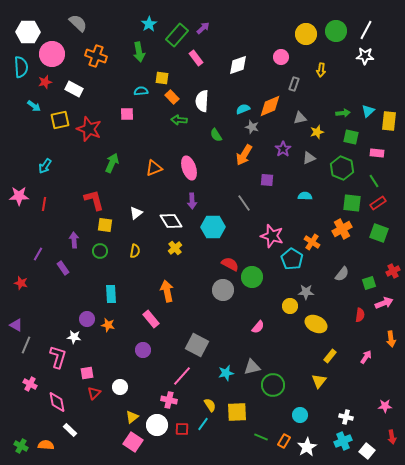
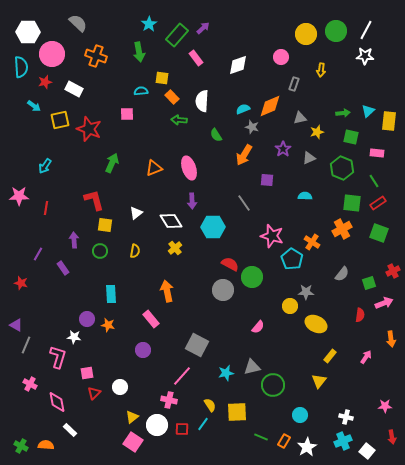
red line at (44, 204): moved 2 px right, 4 px down
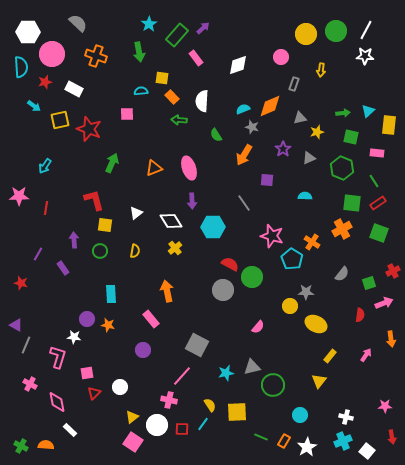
yellow rectangle at (389, 121): moved 4 px down
pink arrow at (366, 357): moved 2 px up
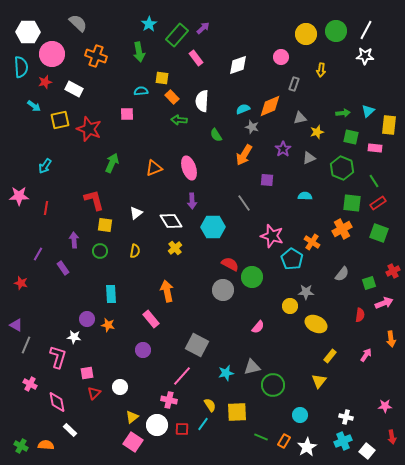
pink rectangle at (377, 153): moved 2 px left, 5 px up
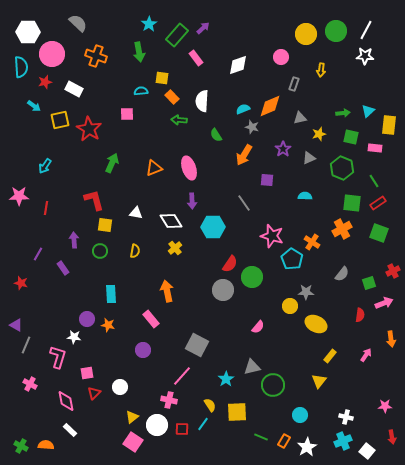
red star at (89, 129): rotated 10 degrees clockwise
yellow star at (317, 132): moved 2 px right, 2 px down
white triangle at (136, 213): rotated 48 degrees clockwise
red semicircle at (230, 264): rotated 96 degrees clockwise
cyan star at (226, 373): moved 6 px down; rotated 21 degrees counterclockwise
pink diamond at (57, 402): moved 9 px right, 1 px up
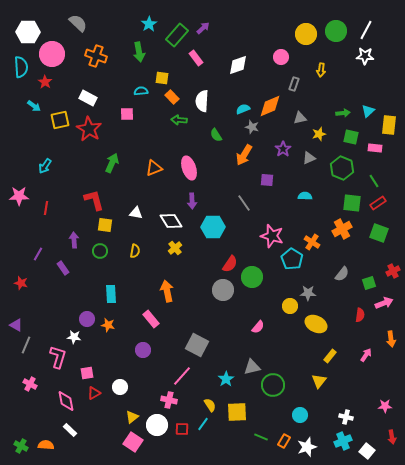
red star at (45, 82): rotated 24 degrees counterclockwise
white rectangle at (74, 89): moved 14 px right, 9 px down
gray star at (306, 292): moved 2 px right, 1 px down
red triangle at (94, 393): rotated 16 degrees clockwise
white star at (307, 447): rotated 12 degrees clockwise
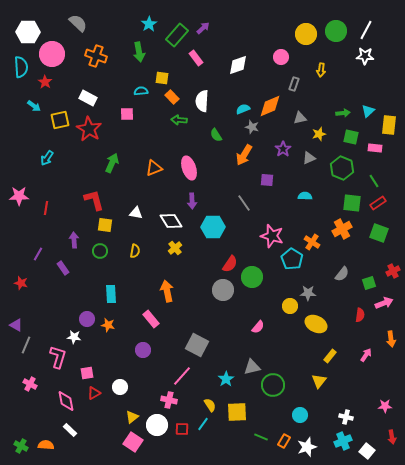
cyan arrow at (45, 166): moved 2 px right, 8 px up
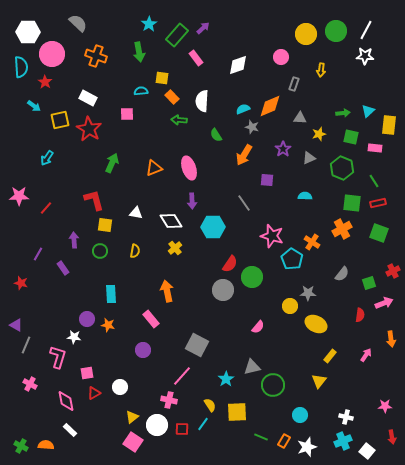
gray triangle at (300, 118): rotated 16 degrees clockwise
red rectangle at (378, 203): rotated 21 degrees clockwise
red line at (46, 208): rotated 32 degrees clockwise
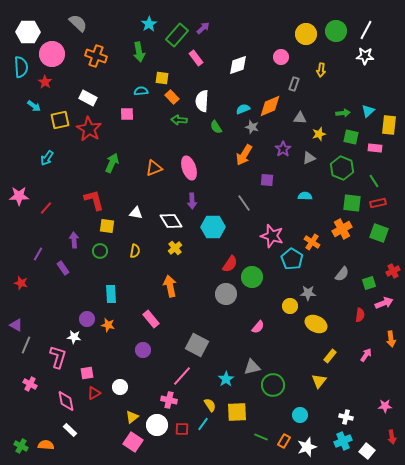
green semicircle at (216, 135): moved 8 px up
yellow square at (105, 225): moved 2 px right, 1 px down
gray circle at (223, 290): moved 3 px right, 4 px down
orange arrow at (167, 291): moved 3 px right, 5 px up
